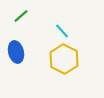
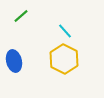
cyan line: moved 3 px right
blue ellipse: moved 2 px left, 9 px down
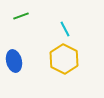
green line: rotated 21 degrees clockwise
cyan line: moved 2 px up; rotated 14 degrees clockwise
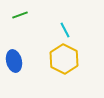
green line: moved 1 px left, 1 px up
cyan line: moved 1 px down
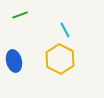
yellow hexagon: moved 4 px left
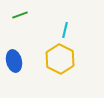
cyan line: rotated 42 degrees clockwise
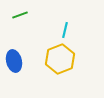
yellow hexagon: rotated 12 degrees clockwise
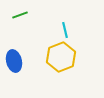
cyan line: rotated 28 degrees counterclockwise
yellow hexagon: moved 1 px right, 2 px up
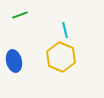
yellow hexagon: rotated 16 degrees counterclockwise
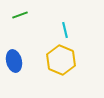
yellow hexagon: moved 3 px down
